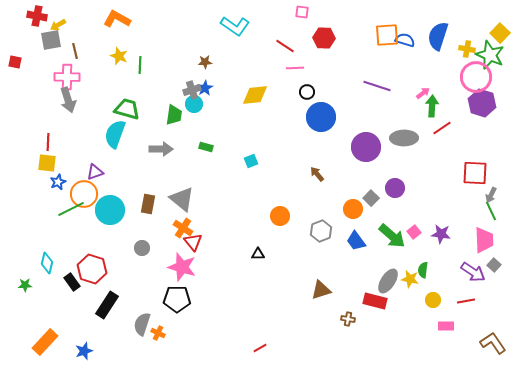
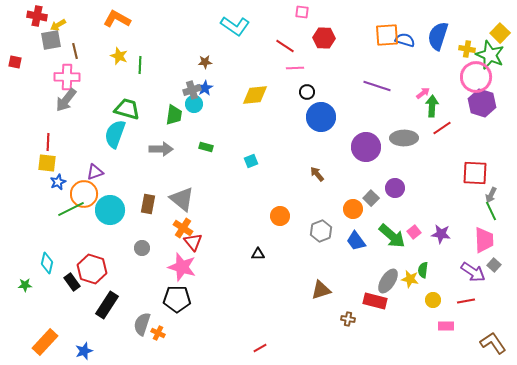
gray arrow at (68, 100): moved 2 px left; rotated 55 degrees clockwise
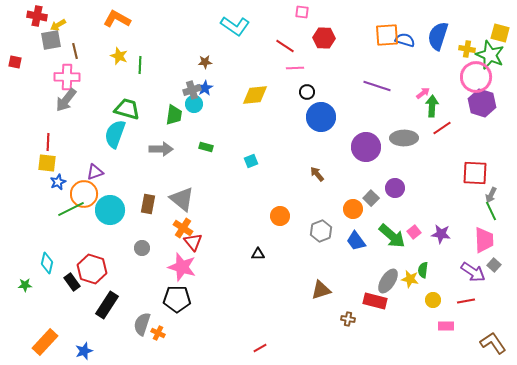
yellow square at (500, 33): rotated 30 degrees counterclockwise
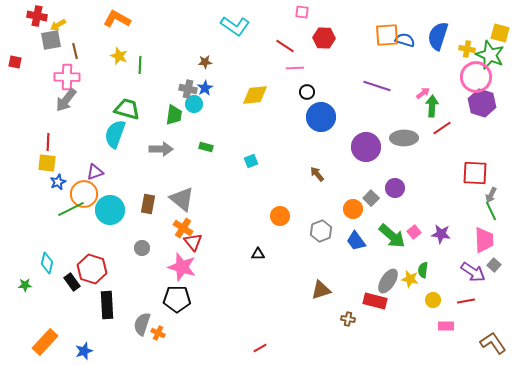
gray cross at (192, 90): moved 4 px left, 1 px up; rotated 30 degrees clockwise
black rectangle at (107, 305): rotated 36 degrees counterclockwise
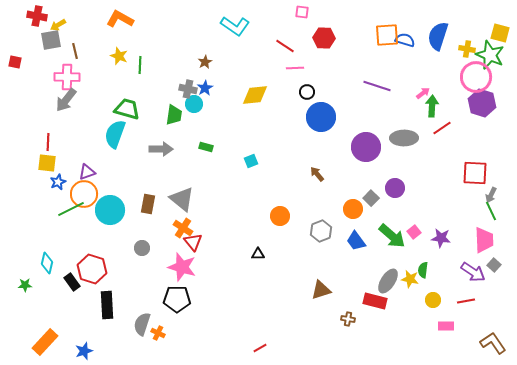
orange L-shape at (117, 19): moved 3 px right
brown star at (205, 62): rotated 24 degrees counterclockwise
purple triangle at (95, 172): moved 8 px left
purple star at (441, 234): moved 4 px down
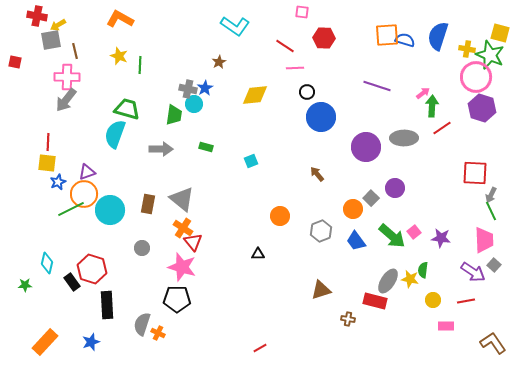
brown star at (205, 62): moved 14 px right
purple hexagon at (482, 103): moved 5 px down
blue star at (84, 351): moved 7 px right, 9 px up
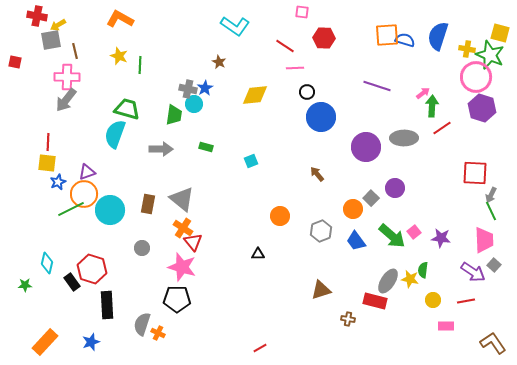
brown star at (219, 62): rotated 16 degrees counterclockwise
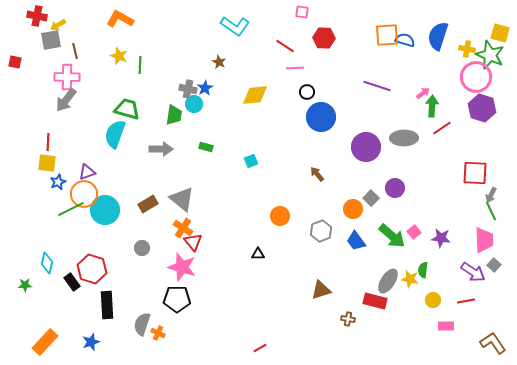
brown rectangle at (148, 204): rotated 48 degrees clockwise
cyan circle at (110, 210): moved 5 px left
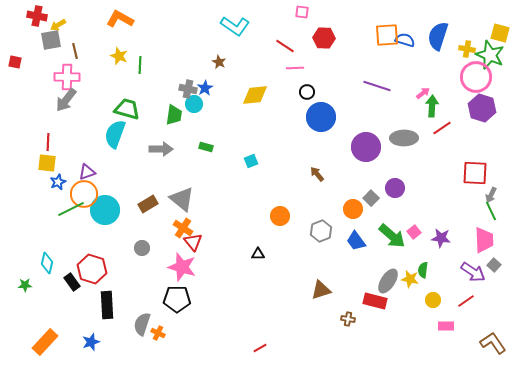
red line at (466, 301): rotated 24 degrees counterclockwise
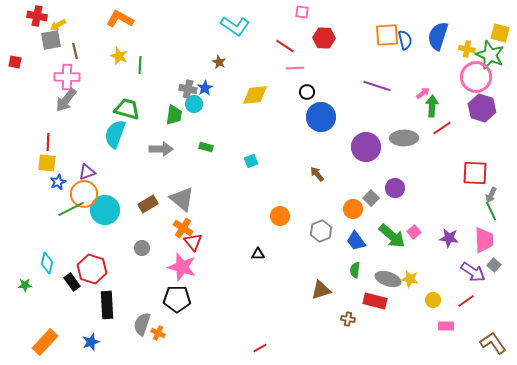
blue semicircle at (405, 40): rotated 60 degrees clockwise
purple star at (441, 238): moved 8 px right
green semicircle at (423, 270): moved 68 px left
gray ellipse at (388, 281): moved 2 px up; rotated 75 degrees clockwise
